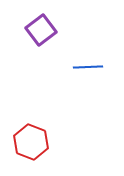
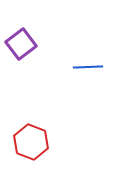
purple square: moved 20 px left, 14 px down
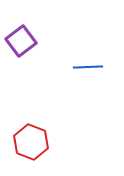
purple square: moved 3 px up
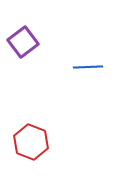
purple square: moved 2 px right, 1 px down
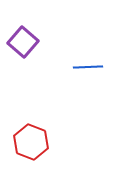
purple square: rotated 12 degrees counterclockwise
